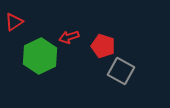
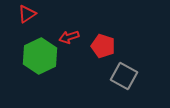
red triangle: moved 13 px right, 8 px up
gray square: moved 3 px right, 5 px down
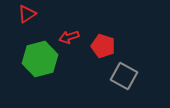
green hexagon: moved 3 px down; rotated 12 degrees clockwise
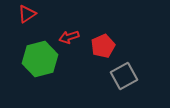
red pentagon: rotated 30 degrees clockwise
gray square: rotated 32 degrees clockwise
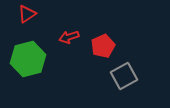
green hexagon: moved 12 px left
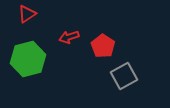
red pentagon: rotated 15 degrees counterclockwise
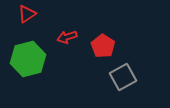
red arrow: moved 2 px left
gray square: moved 1 px left, 1 px down
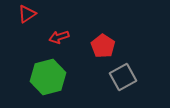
red arrow: moved 8 px left
green hexagon: moved 20 px right, 18 px down
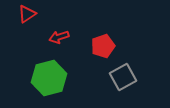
red pentagon: rotated 20 degrees clockwise
green hexagon: moved 1 px right, 1 px down
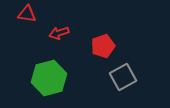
red triangle: rotated 42 degrees clockwise
red arrow: moved 4 px up
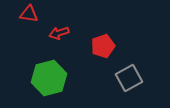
red triangle: moved 2 px right
gray square: moved 6 px right, 1 px down
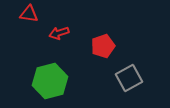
green hexagon: moved 1 px right, 3 px down
